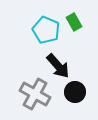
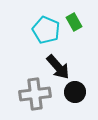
black arrow: moved 1 px down
gray cross: rotated 36 degrees counterclockwise
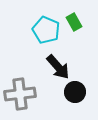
gray cross: moved 15 px left
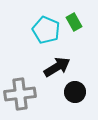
black arrow: moved 1 px left; rotated 80 degrees counterclockwise
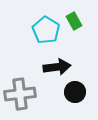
green rectangle: moved 1 px up
cyan pentagon: rotated 8 degrees clockwise
black arrow: rotated 24 degrees clockwise
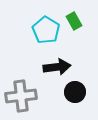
gray cross: moved 1 px right, 2 px down
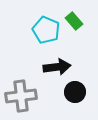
green rectangle: rotated 12 degrees counterclockwise
cyan pentagon: rotated 8 degrees counterclockwise
